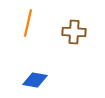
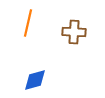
blue diamond: rotated 25 degrees counterclockwise
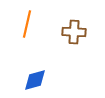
orange line: moved 1 px left, 1 px down
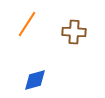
orange line: rotated 20 degrees clockwise
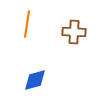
orange line: rotated 24 degrees counterclockwise
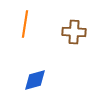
orange line: moved 2 px left
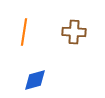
orange line: moved 1 px left, 8 px down
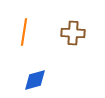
brown cross: moved 1 px left, 1 px down
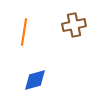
brown cross: moved 1 px right, 8 px up; rotated 15 degrees counterclockwise
